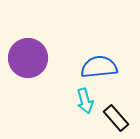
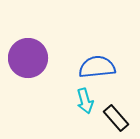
blue semicircle: moved 2 px left
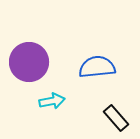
purple circle: moved 1 px right, 4 px down
cyan arrow: moved 33 px left; rotated 85 degrees counterclockwise
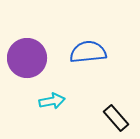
purple circle: moved 2 px left, 4 px up
blue semicircle: moved 9 px left, 15 px up
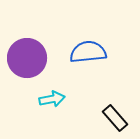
cyan arrow: moved 2 px up
black rectangle: moved 1 px left
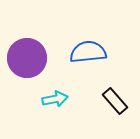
cyan arrow: moved 3 px right
black rectangle: moved 17 px up
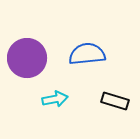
blue semicircle: moved 1 px left, 2 px down
black rectangle: rotated 32 degrees counterclockwise
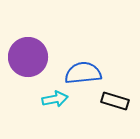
blue semicircle: moved 4 px left, 19 px down
purple circle: moved 1 px right, 1 px up
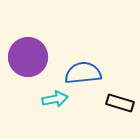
black rectangle: moved 5 px right, 2 px down
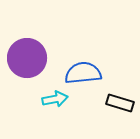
purple circle: moved 1 px left, 1 px down
